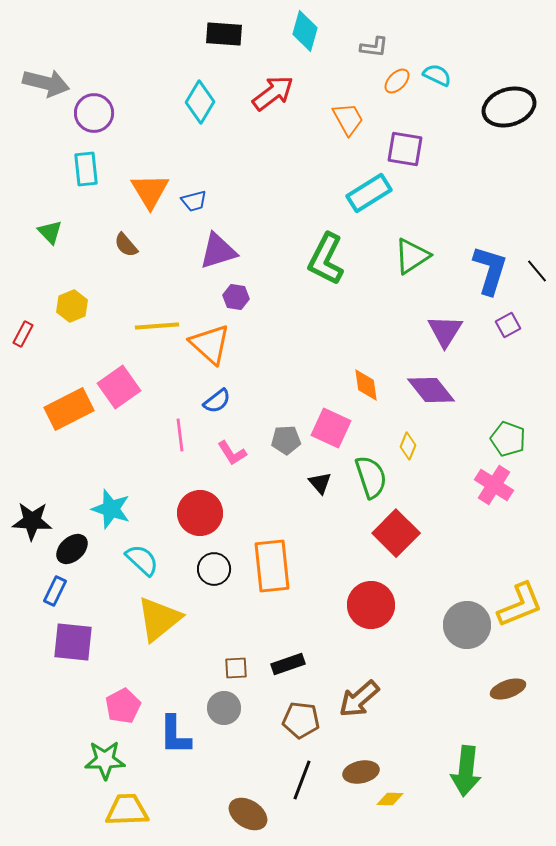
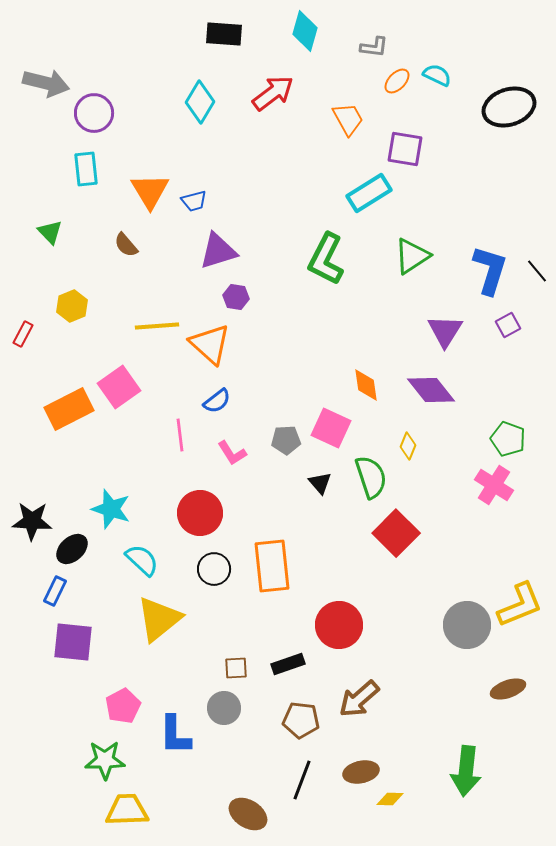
red circle at (371, 605): moved 32 px left, 20 px down
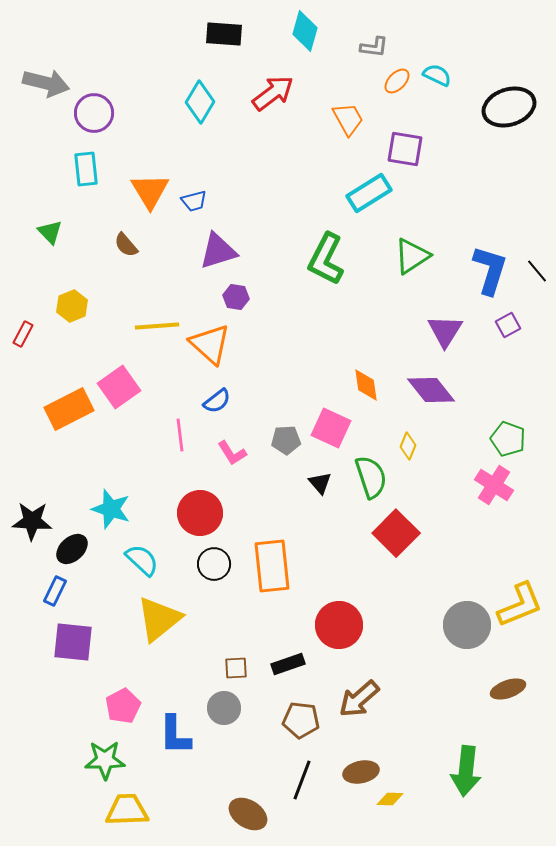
black circle at (214, 569): moved 5 px up
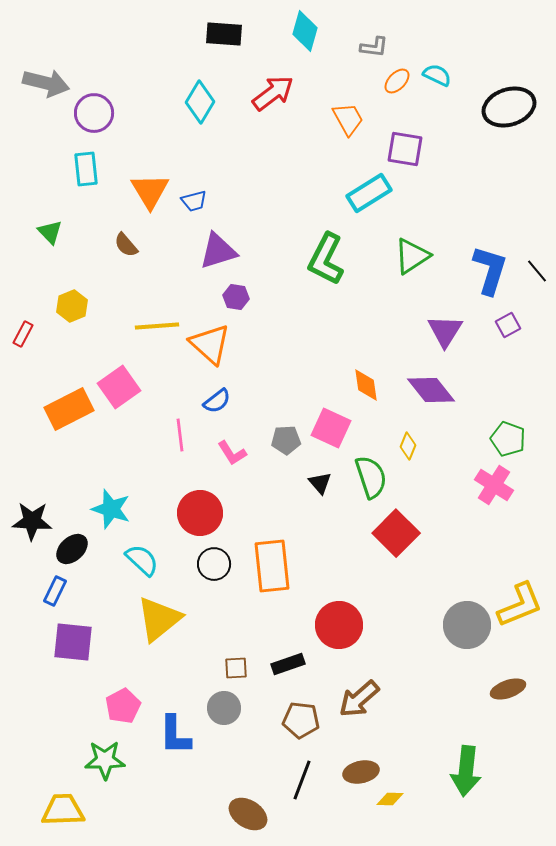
yellow trapezoid at (127, 810): moved 64 px left
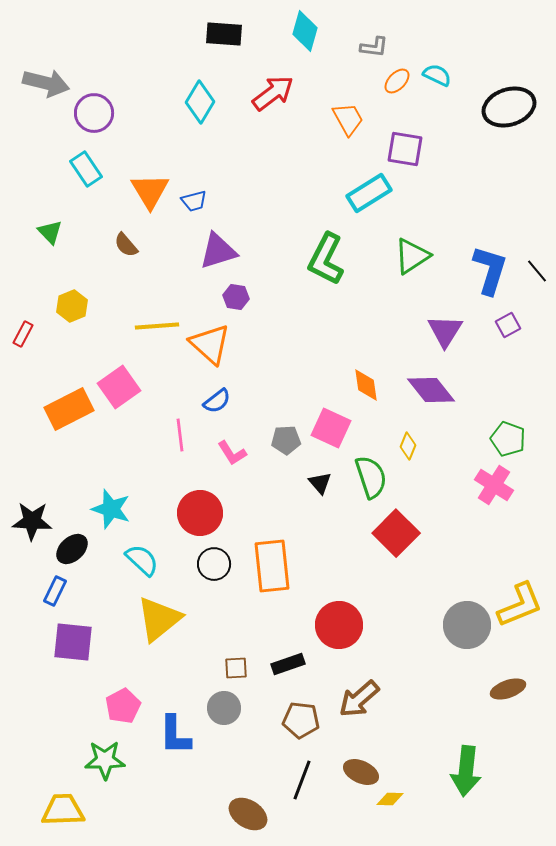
cyan rectangle at (86, 169): rotated 28 degrees counterclockwise
brown ellipse at (361, 772): rotated 36 degrees clockwise
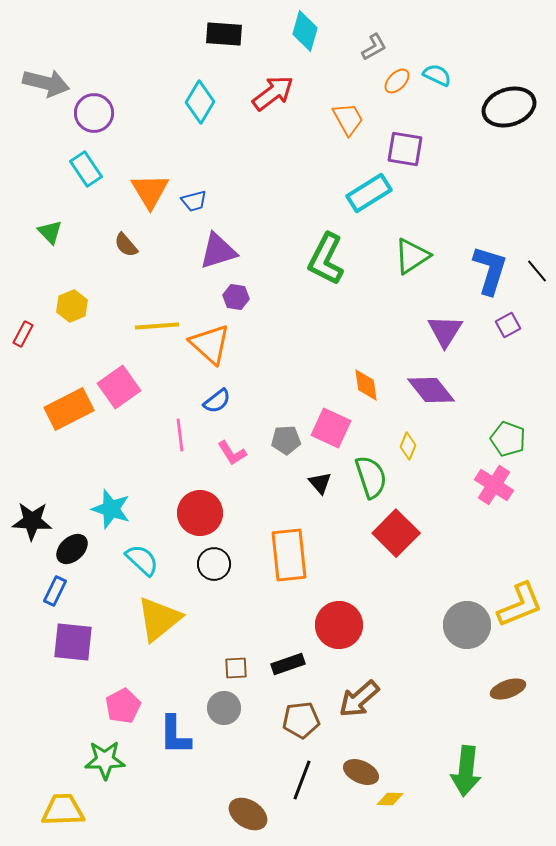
gray L-shape at (374, 47): rotated 36 degrees counterclockwise
orange rectangle at (272, 566): moved 17 px right, 11 px up
brown pentagon at (301, 720): rotated 12 degrees counterclockwise
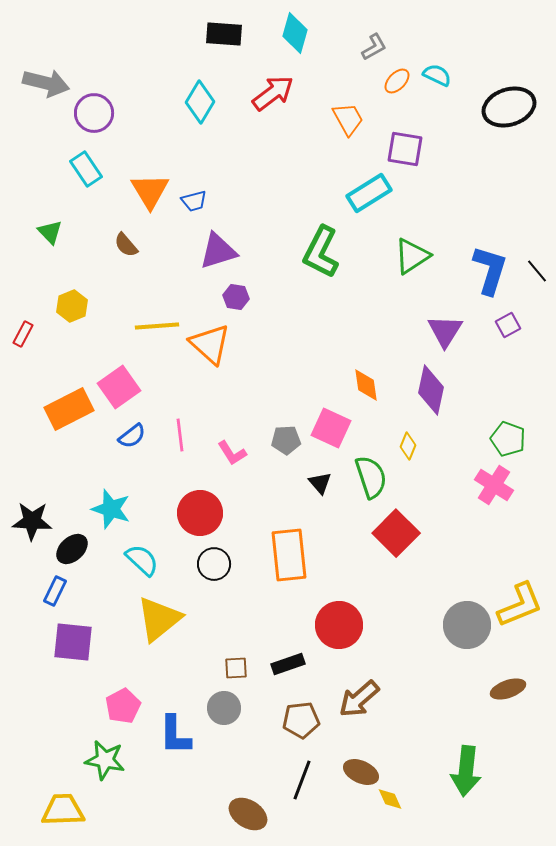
cyan diamond at (305, 31): moved 10 px left, 2 px down
green L-shape at (326, 259): moved 5 px left, 7 px up
purple diamond at (431, 390): rotated 51 degrees clockwise
blue semicircle at (217, 401): moved 85 px left, 35 px down
green star at (105, 760): rotated 12 degrees clockwise
yellow diamond at (390, 799): rotated 64 degrees clockwise
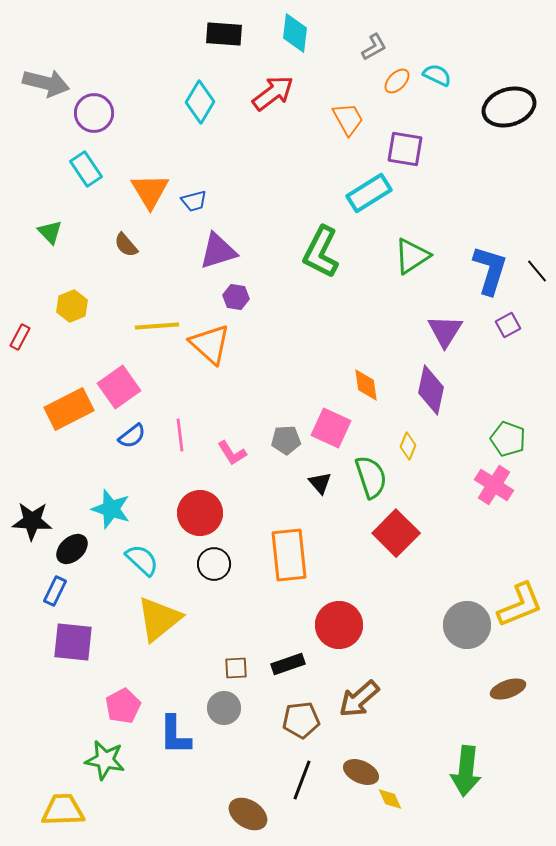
cyan diamond at (295, 33): rotated 9 degrees counterclockwise
red rectangle at (23, 334): moved 3 px left, 3 px down
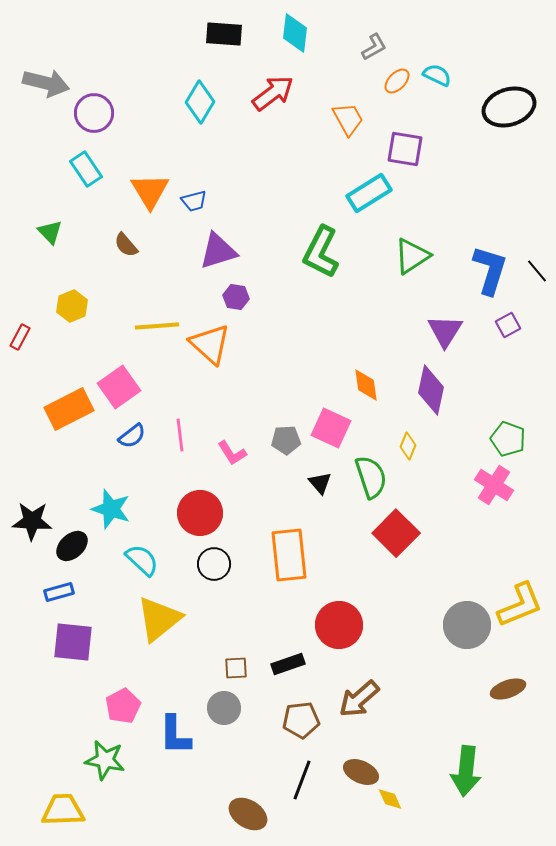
black ellipse at (72, 549): moved 3 px up
blue rectangle at (55, 591): moved 4 px right, 1 px down; rotated 48 degrees clockwise
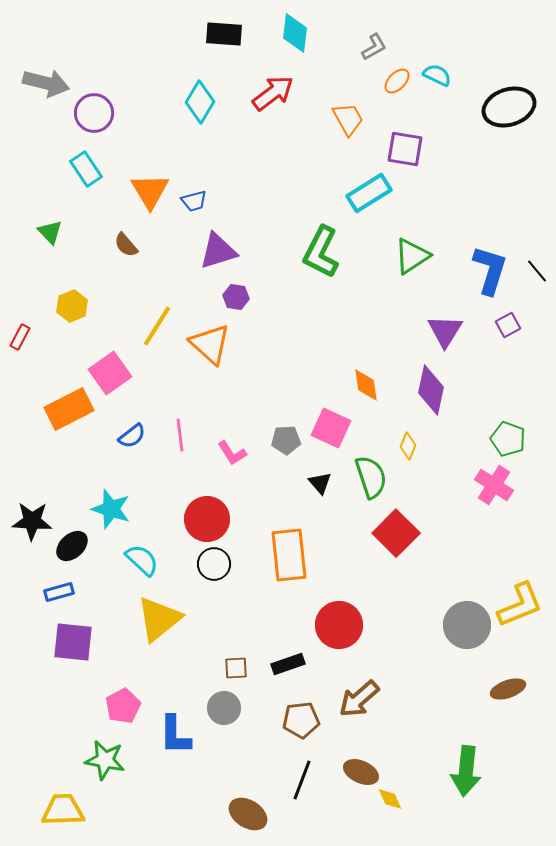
yellow line at (157, 326): rotated 54 degrees counterclockwise
pink square at (119, 387): moved 9 px left, 14 px up
red circle at (200, 513): moved 7 px right, 6 px down
